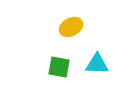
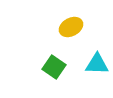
green square: moved 5 px left; rotated 25 degrees clockwise
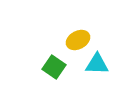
yellow ellipse: moved 7 px right, 13 px down
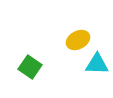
green square: moved 24 px left
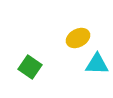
yellow ellipse: moved 2 px up
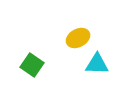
green square: moved 2 px right, 2 px up
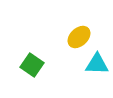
yellow ellipse: moved 1 px right, 1 px up; rotated 15 degrees counterclockwise
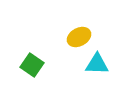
yellow ellipse: rotated 15 degrees clockwise
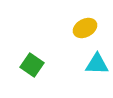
yellow ellipse: moved 6 px right, 9 px up
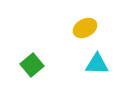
green square: rotated 15 degrees clockwise
